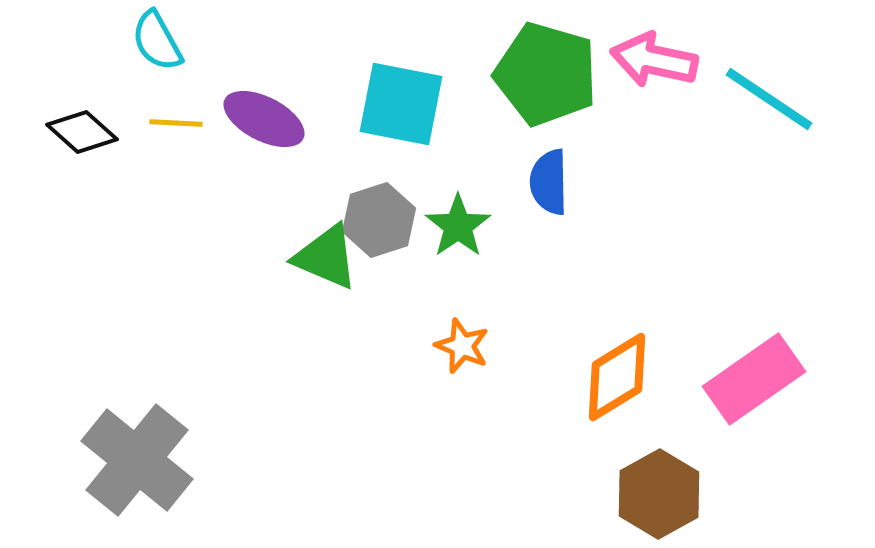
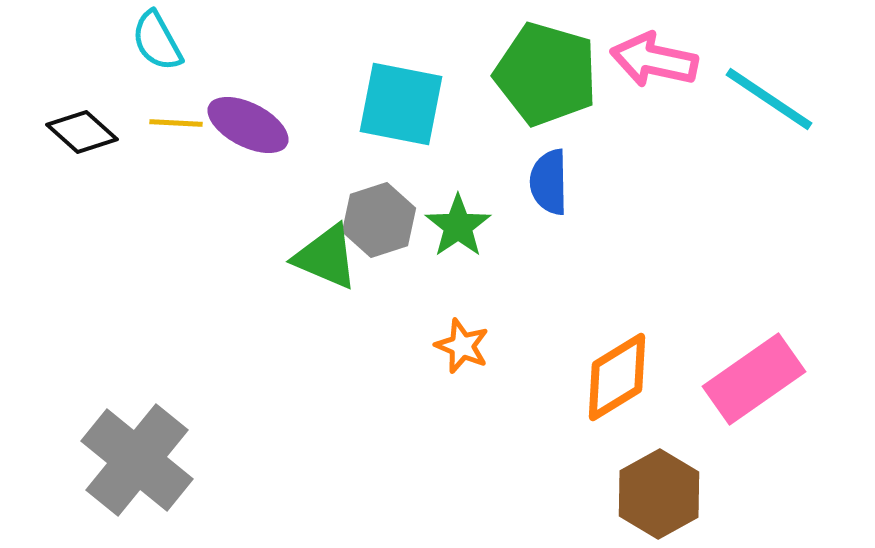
purple ellipse: moved 16 px left, 6 px down
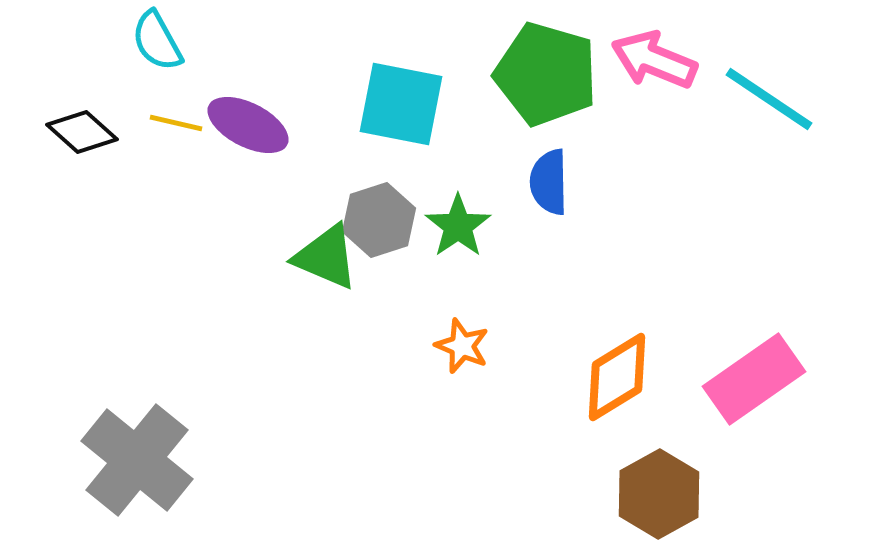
pink arrow: rotated 10 degrees clockwise
yellow line: rotated 10 degrees clockwise
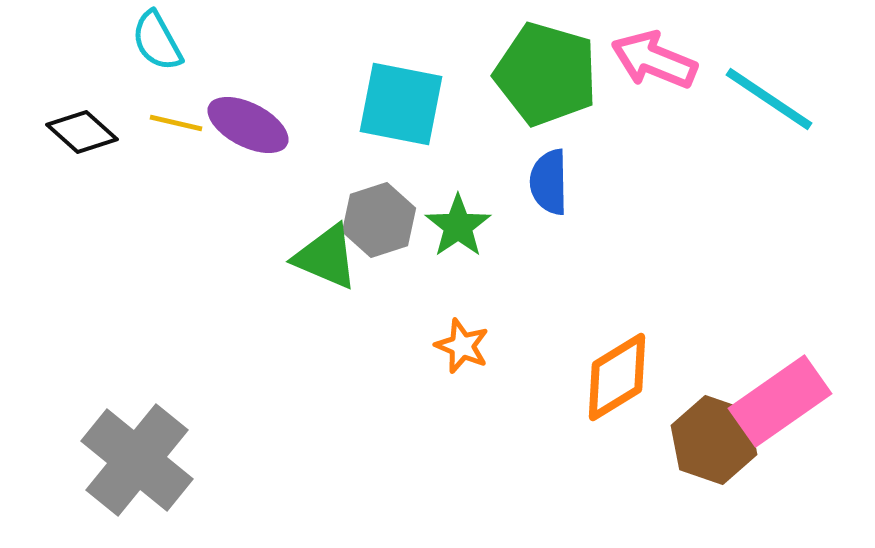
pink rectangle: moved 26 px right, 22 px down
brown hexagon: moved 55 px right, 54 px up; rotated 12 degrees counterclockwise
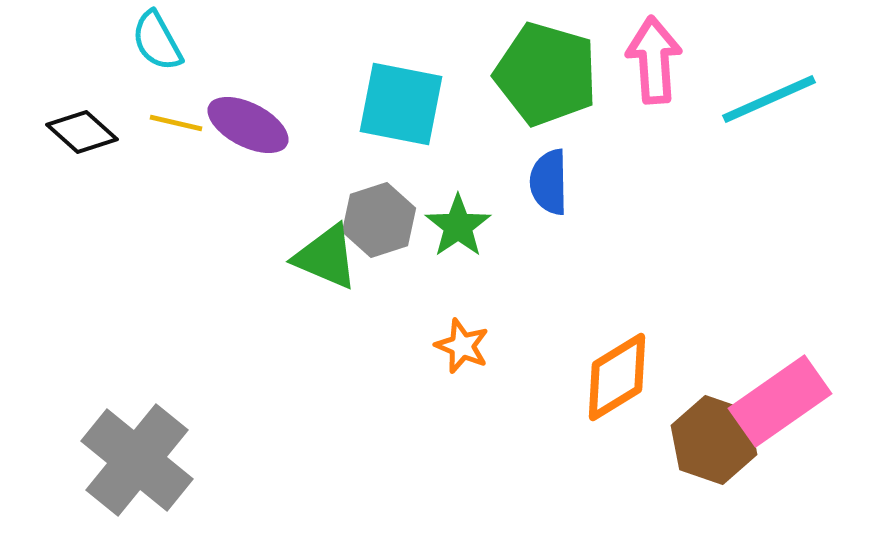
pink arrow: rotated 64 degrees clockwise
cyan line: rotated 58 degrees counterclockwise
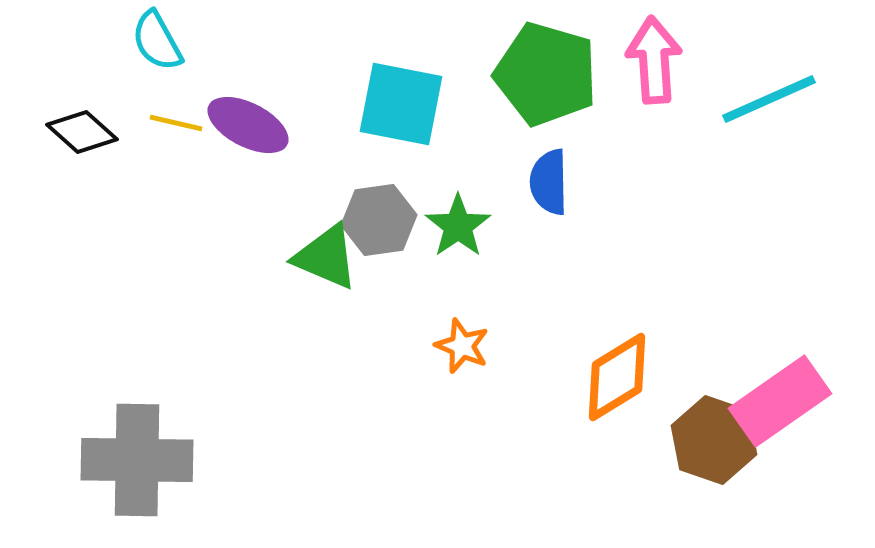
gray hexagon: rotated 10 degrees clockwise
gray cross: rotated 38 degrees counterclockwise
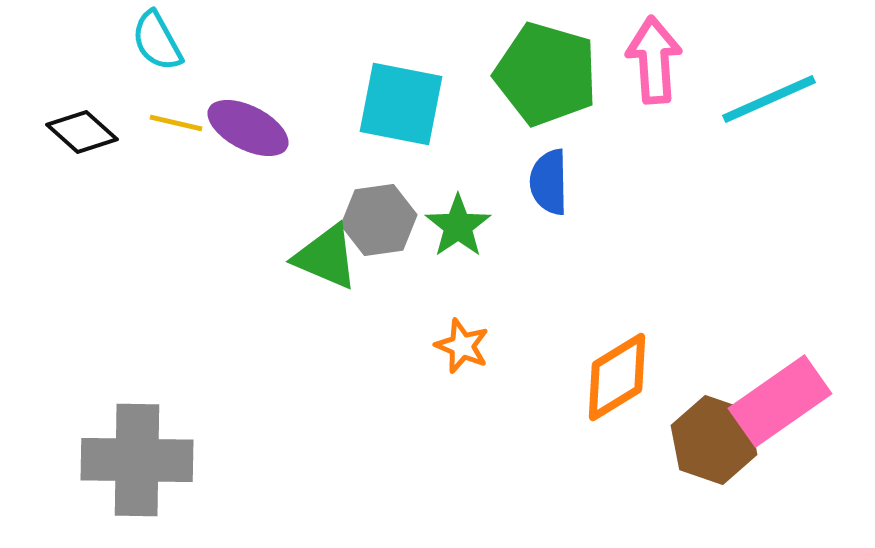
purple ellipse: moved 3 px down
